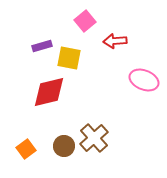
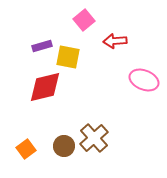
pink square: moved 1 px left, 1 px up
yellow square: moved 1 px left, 1 px up
red diamond: moved 4 px left, 5 px up
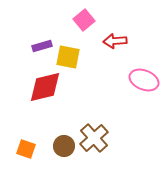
orange square: rotated 36 degrees counterclockwise
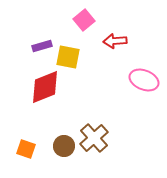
red diamond: rotated 9 degrees counterclockwise
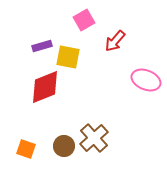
pink square: rotated 10 degrees clockwise
red arrow: rotated 45 degrees counterclockwise
pink ellipse: moved 2 px right
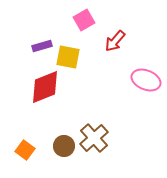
orange square: moved 1 px left, 1 px down; rotated 18 degrees clockwise
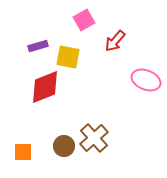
purple rectangle: moved 4 px left
orange square: moved 2 px left, 2 px down; rotated 36 degrees counterclockwise
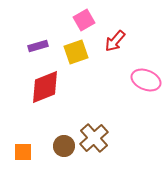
yellow square: moved 8 px right, 5 px up; rotated 30 degrees counterclockwise
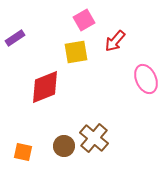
purple rectangle: moved 23 px left, 8 px up; rotated 18 degrees counterclockwise
yellow square: rotated 10 degrees clockwise
pink ellipse: moved 1 px up; rotated 44 degrees clockwise
brown cross: rotated 8 degrees counterclockwise
orange square: rotated 12 degrees clockwise
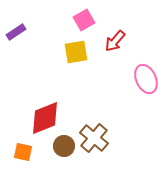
purple rectangle: moved 1 px right, 6 px up
red diamond: moved 31 px down
